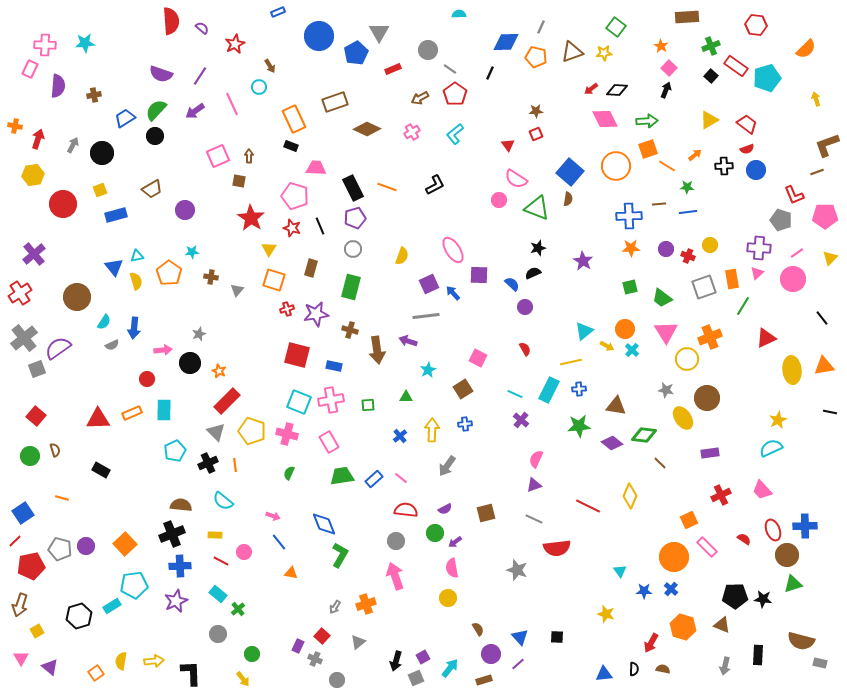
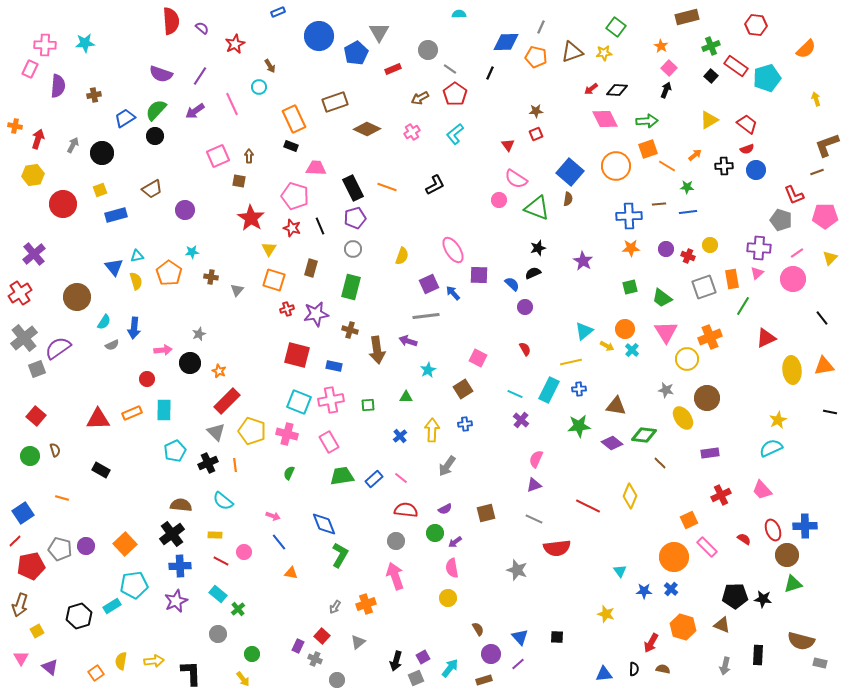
brown rectangle at (687, 17): rotated 10 degrees counterclockwise
black cross at (172, 534): rotated 15 degrees counterclockwise
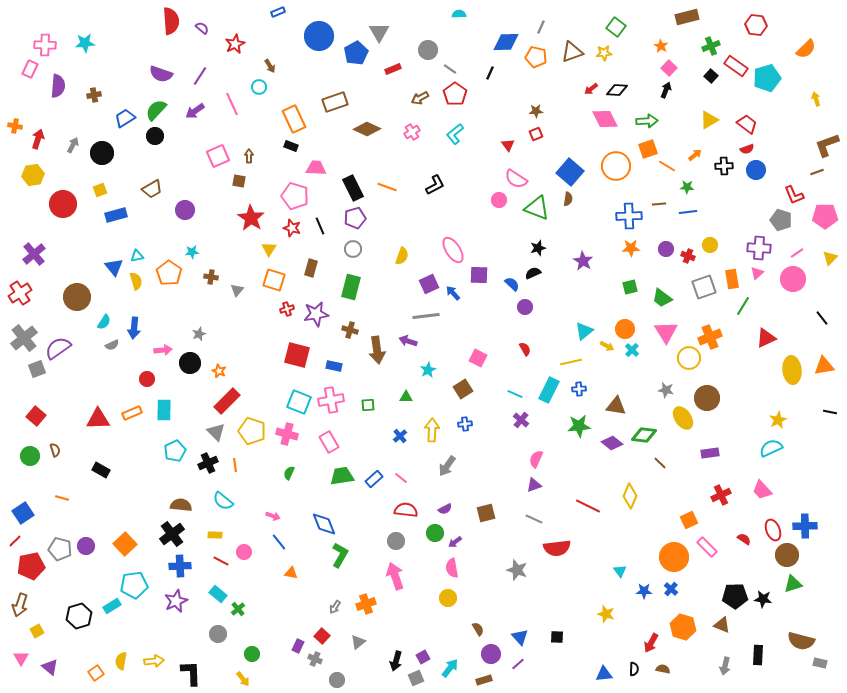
yellow circle at (687, 359): moved 2 px right, 1 px up
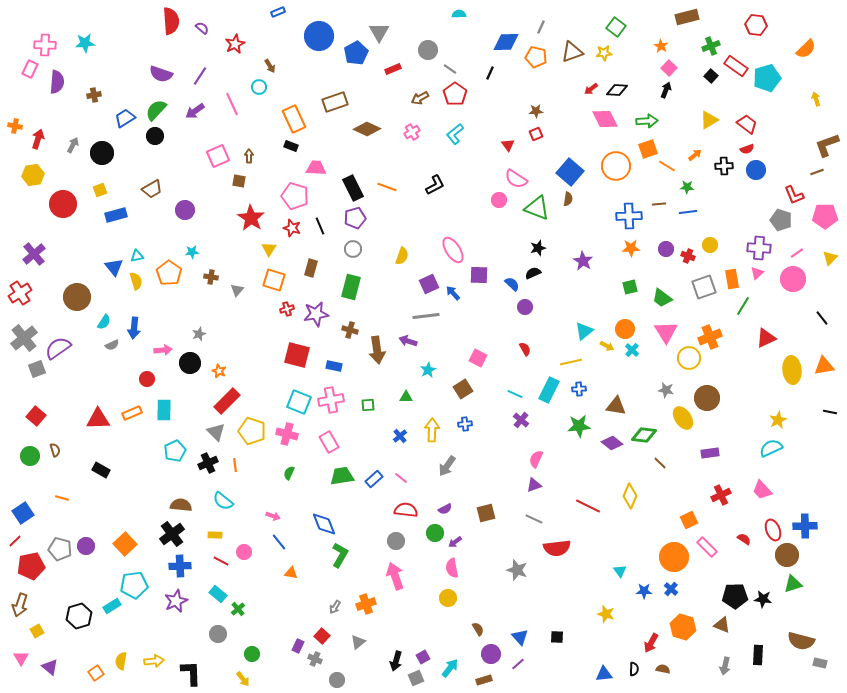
purple semicircle at (58, 86): moved 1 px left, 4 px up
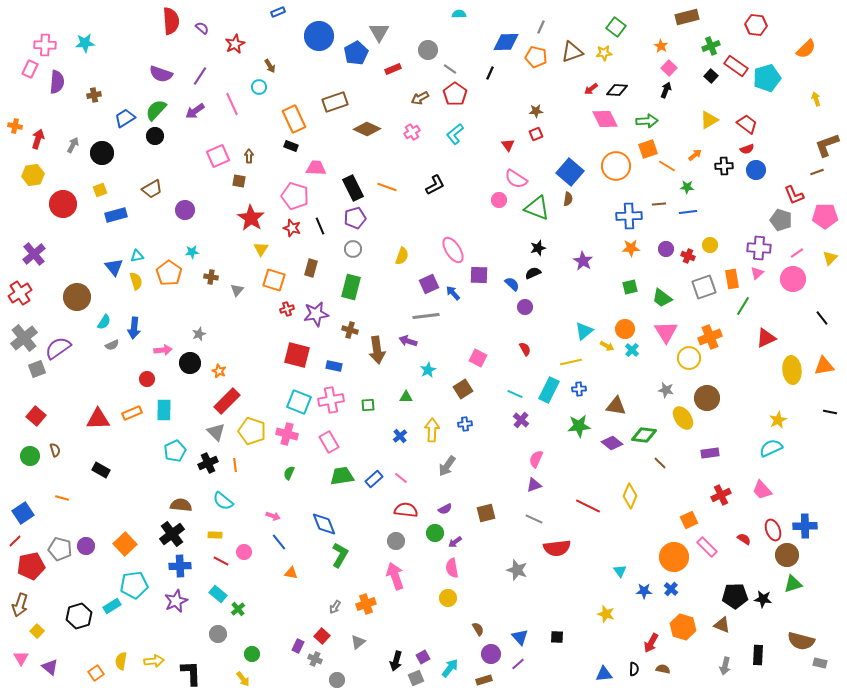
yellow triangle at (269, 249): moved 8 px left
yellow square at (37, 631): rotated 16 degrees counterclockwise
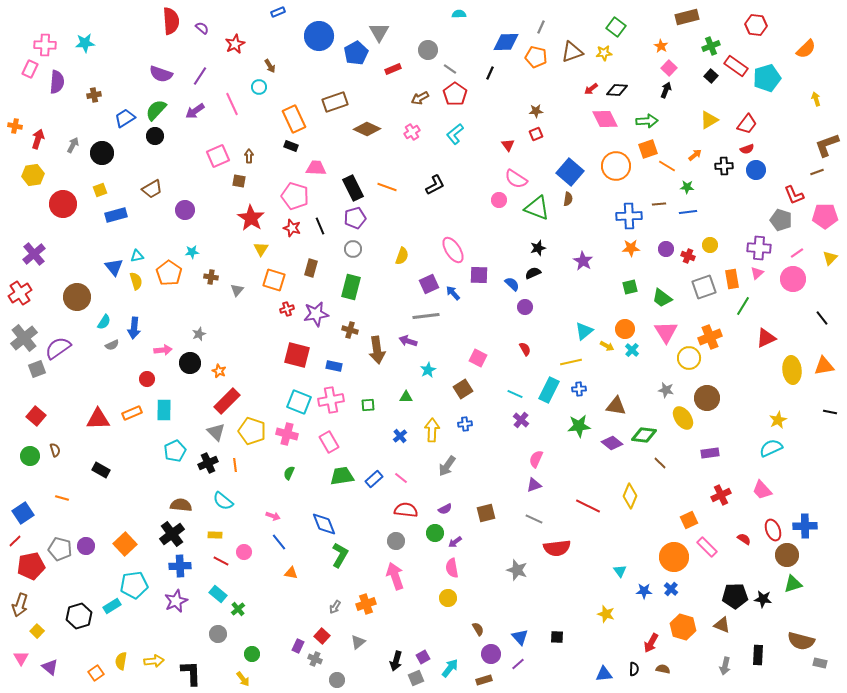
red trapezoid at (747, 124): rotated 90 degrees clockwise
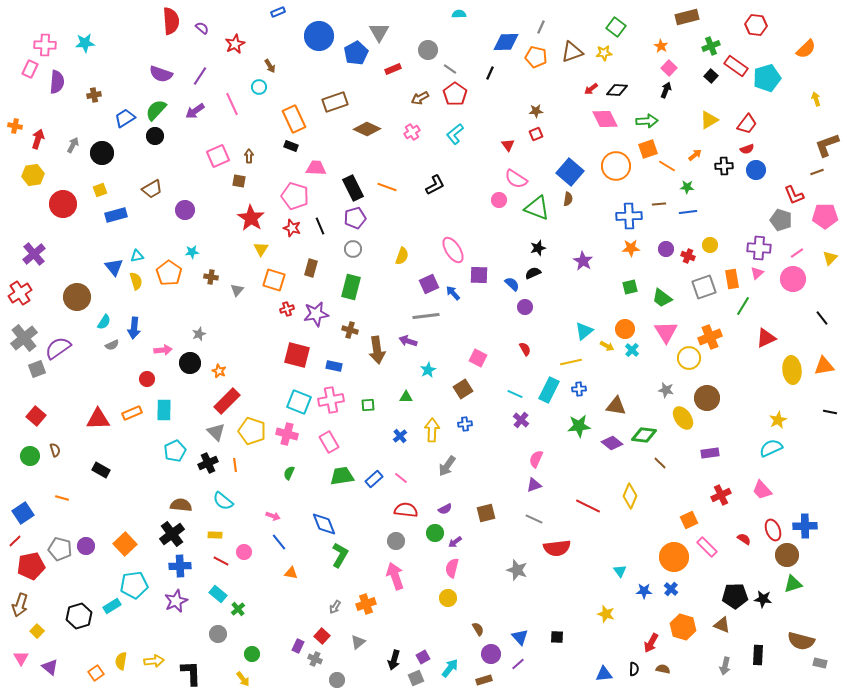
pink semicircle at (452, 568): rotated 24 degrees clockwise
black arrow at (396, 661): moved 2 px left, 1 px up
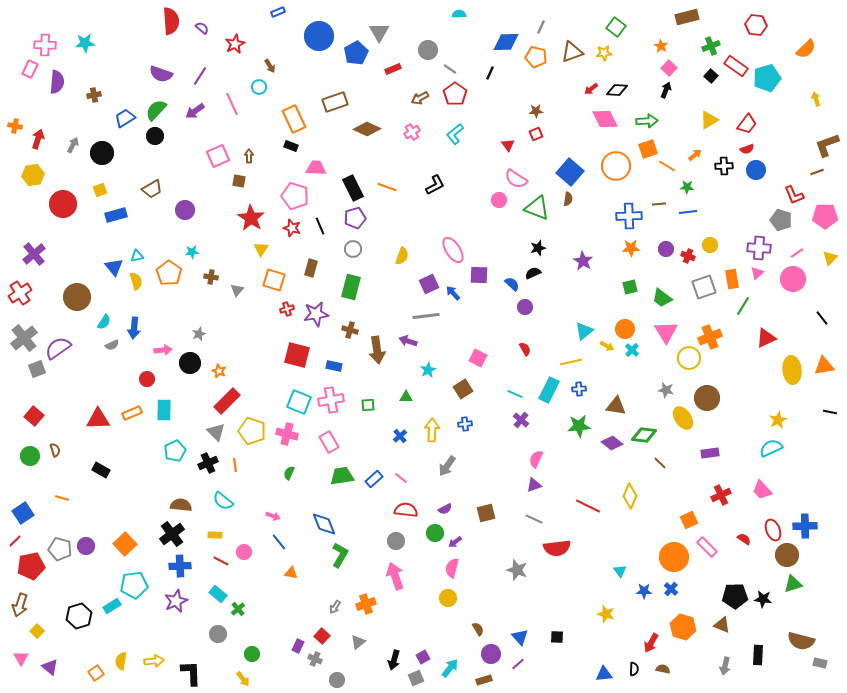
red square at (36, 416): moved 2 px left
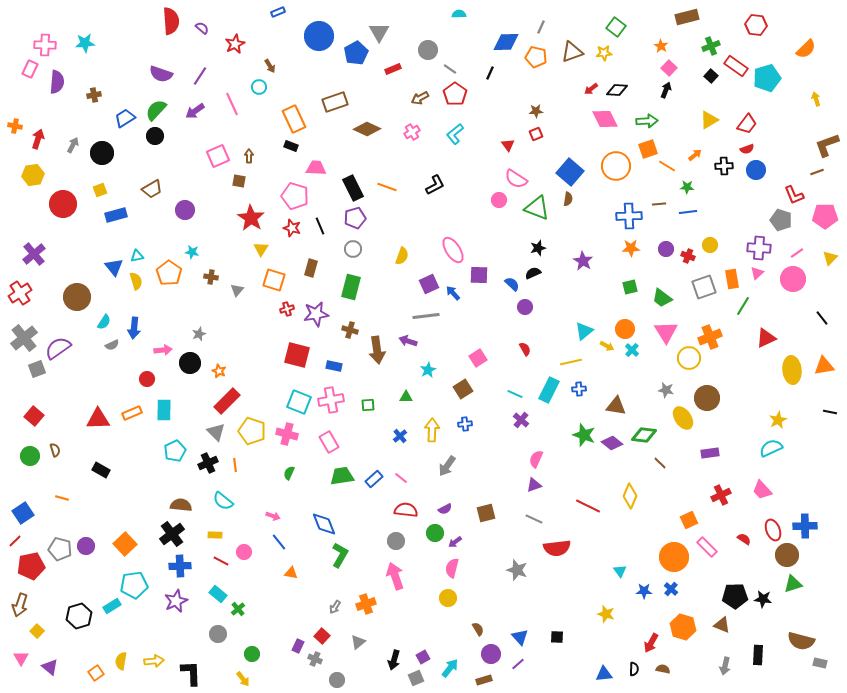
cyan star at (192, 252): rotated 16 degrees clockwise
pink square at (478, 358): rotated 30 degrees clockwise
green star at (579, 426): moved 5 px right, 9 px down; rotated 25 degrees clockwise
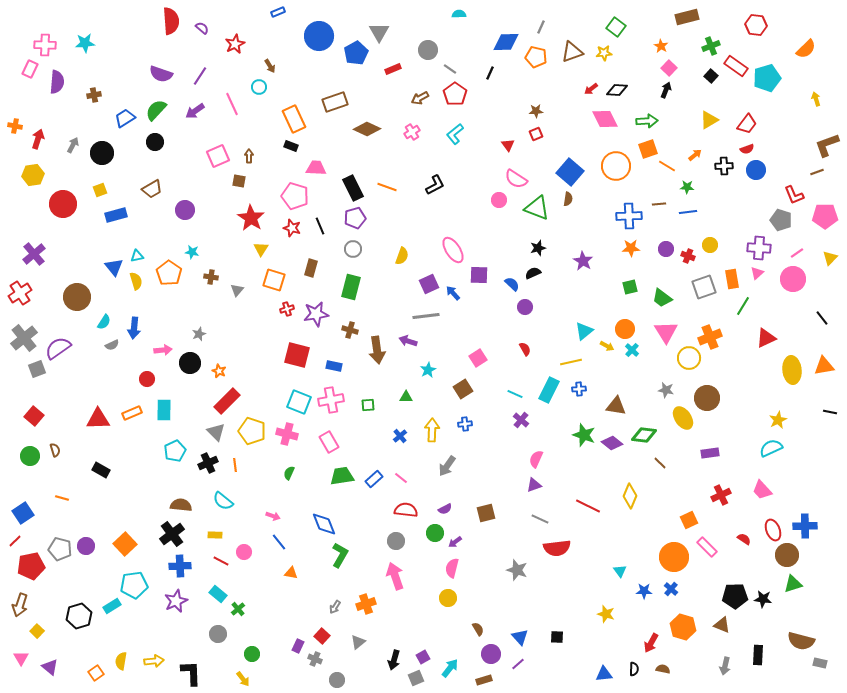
black circle at (155, 136): moved 6 px down
gray line at (534, 519): moved 6 px right
